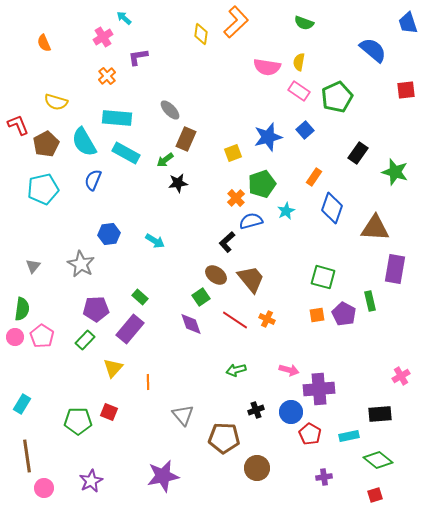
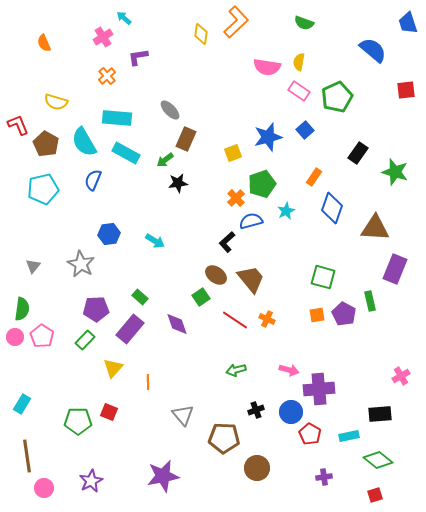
brown pentagon at (46, 144): rotated 15 degrees counterclockwise
purple rectangle at (395, 269): rotated 12 degrees clockwise
purple diamond at (191, 324): moved 14 px left
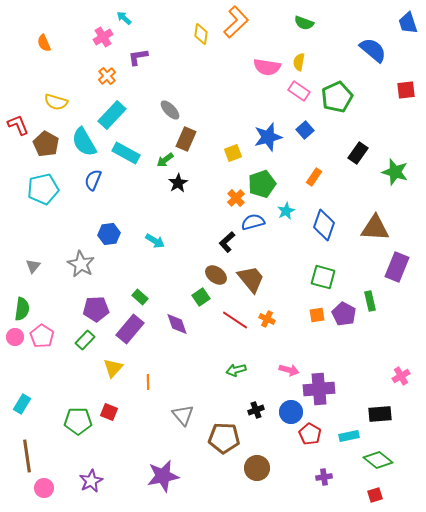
cyan rectangle at (117, 118): moved 5 px left, 3 px up; rotated 52 degrees counterclockwise
black star at (178, 183): rotated 24 degrees counterclockwise
blue diamond at (332, 208): moved 8 px left, 17 px down
blue semicircle at (251, 221): moved 2 px right, 1 px down
purple rectangle at (395, 269): moved 2 px right, 2 px up
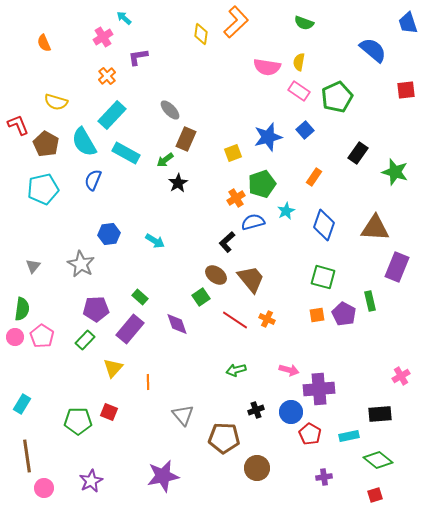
orange cross at (236, 198): rotated 12 degrees clockwise
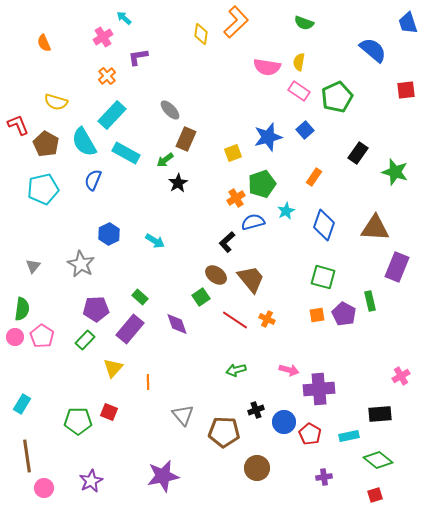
blue hexagon at (109, 234): rotated 20 degrees counterclockwise
blue circle at (291, 412): moved 7 px left, 10 px down
brown pentagon at (224, 438): moved 6 px up
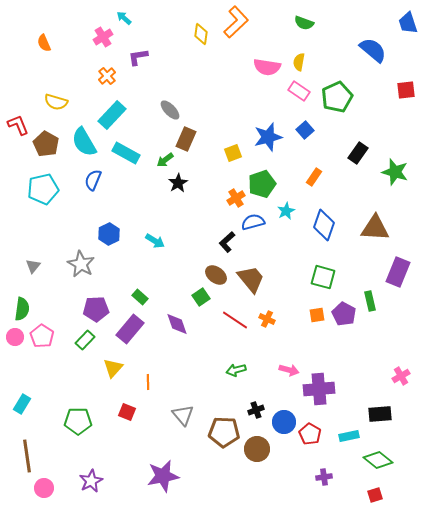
purple rectangle at (397, 267): moved 1 px right, 5 px down
red square at (109, 412): moved 18 px right
brown circle at (257, 468): moved 19 px up
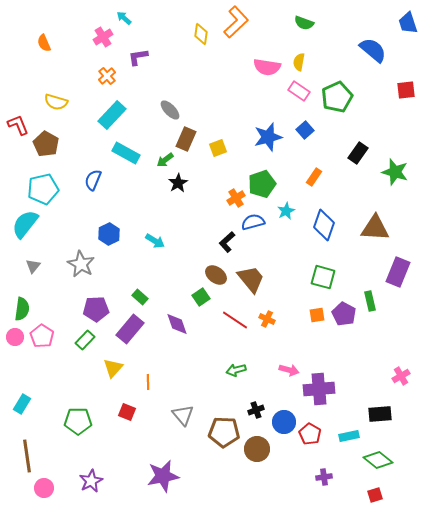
cyan semicircle at (84, 142): moved 59 px left, 82 px down; rotated 68 degrees clockwise
yellow square at (233, 153): moved 15 px left, 5 px up
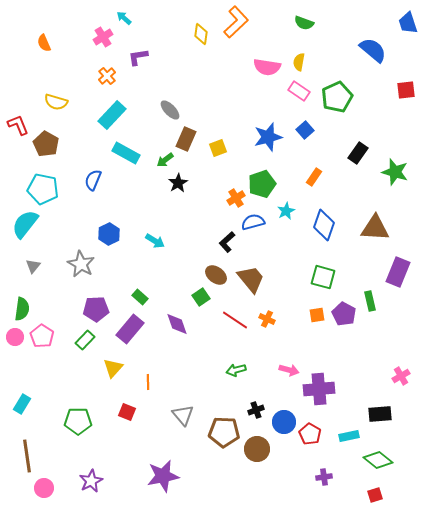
cyan pentagon at (43, 189): rotated 24 degrees clockwise
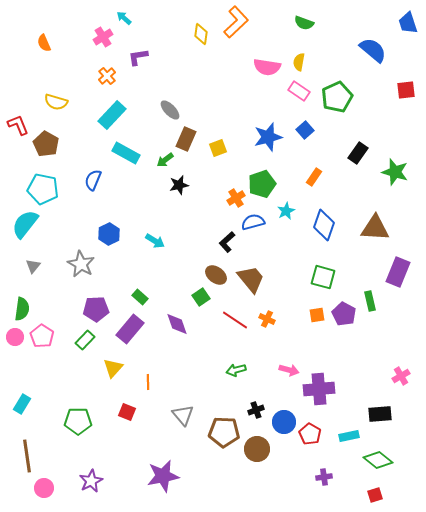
black star at (178, 183): moved 1 px right, 2 px down; rotated 18 degrees clockwise
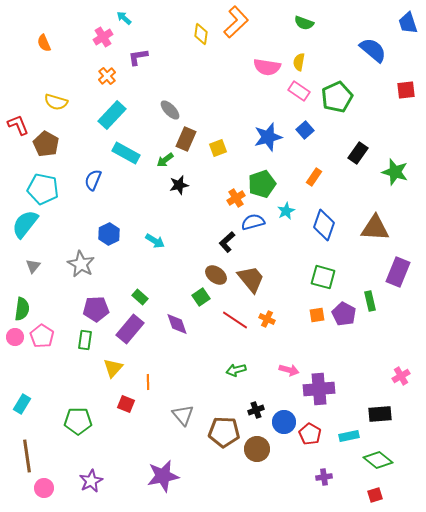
green rectangle at (85, 340): rotated 36 degrees counterclockwise
red square at (127, 412): moved 1 px left, 8 px up
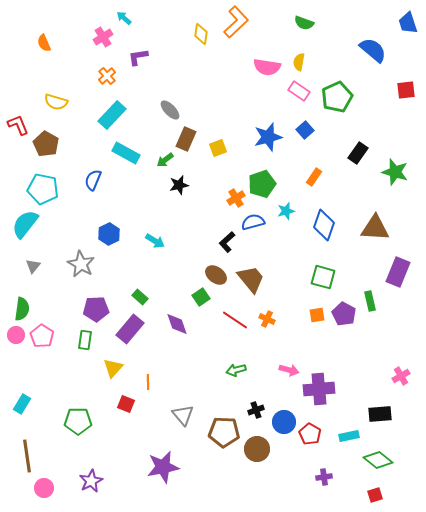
cyan star at (286, 211): rotated 12 degrees clockwise
pink circle at (15, 337): moved 1 px right, 2 px up
purple star at (163, 476): moved 9 px up
